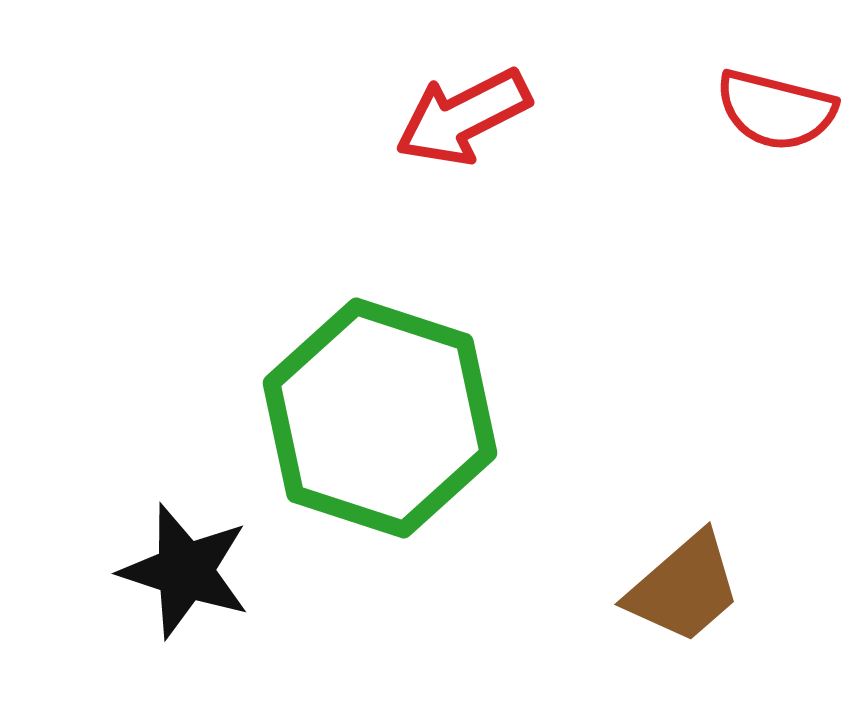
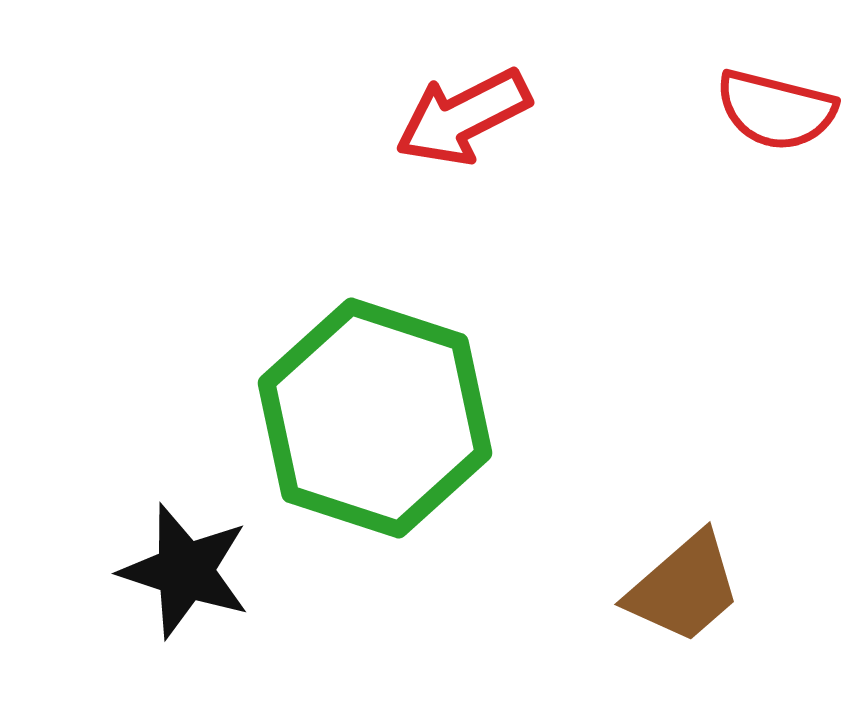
green hexagon: moved 5 px left
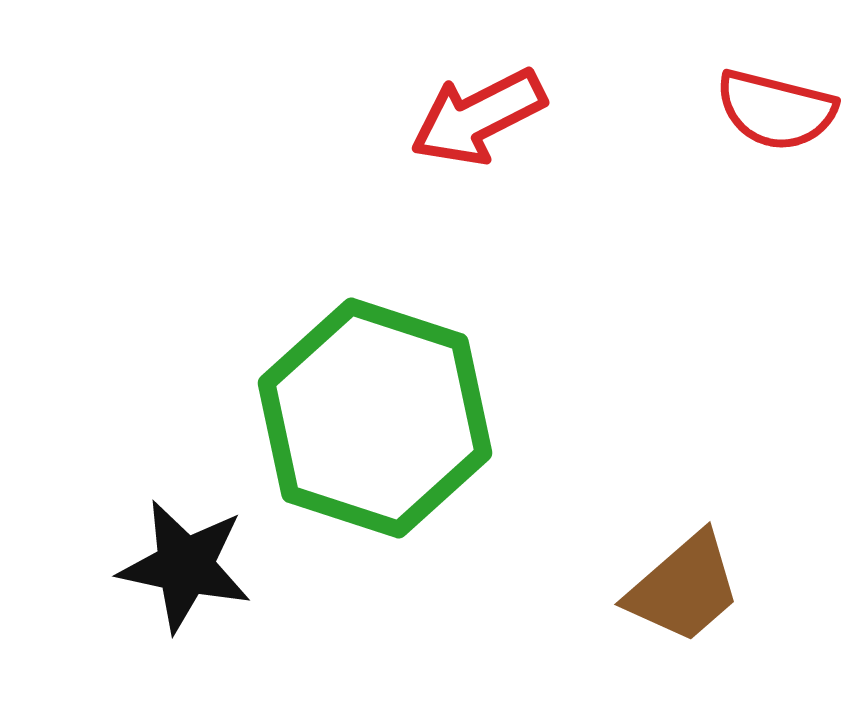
red arrow: moved 15 px right
black star: moved 5 px up; rotated 6 degrees counterclockwise
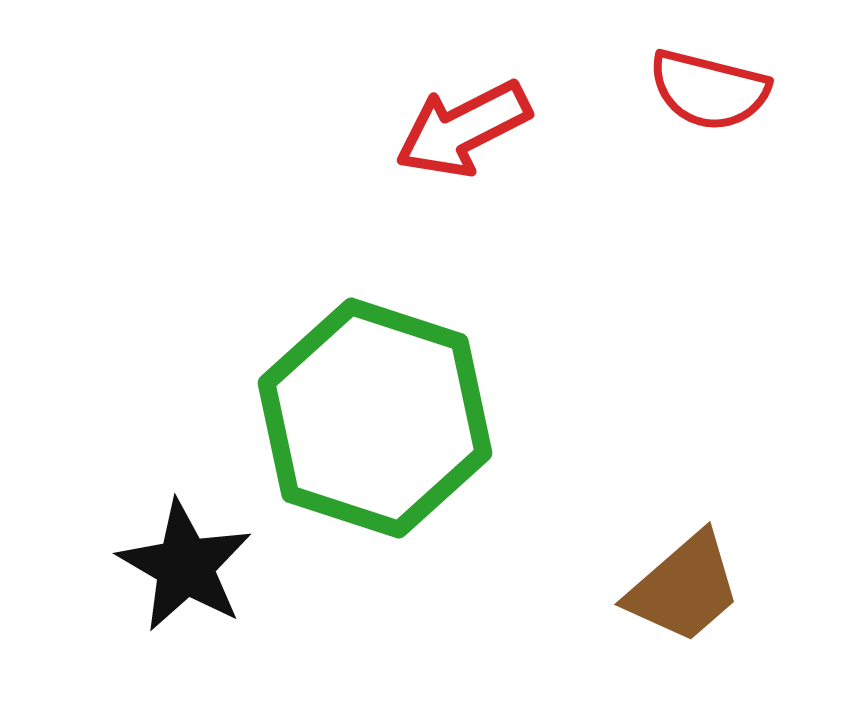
red semicircle: moved 67 px left, 20 px up
red arrow: moved 15 px left, 12 px down
black star: rotated 18 degrees clockwise
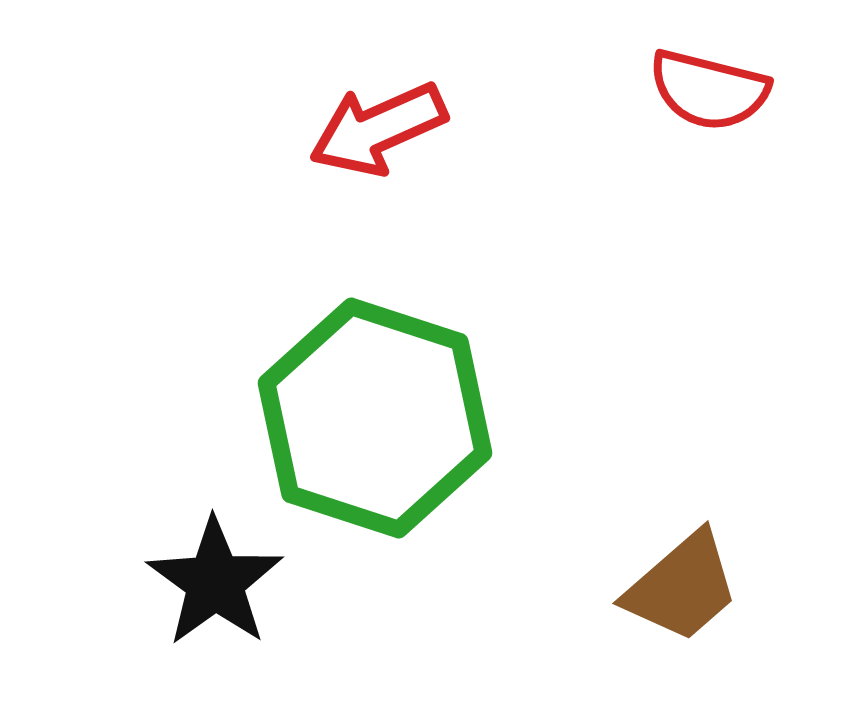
red arrow: moved 85 px left; rotated 3 degrees clockwise
black star: moved 30 px right, 16 px down; rotated 6 degrees clockwise
brown trapezoid: moved 2 px left, 1 px up
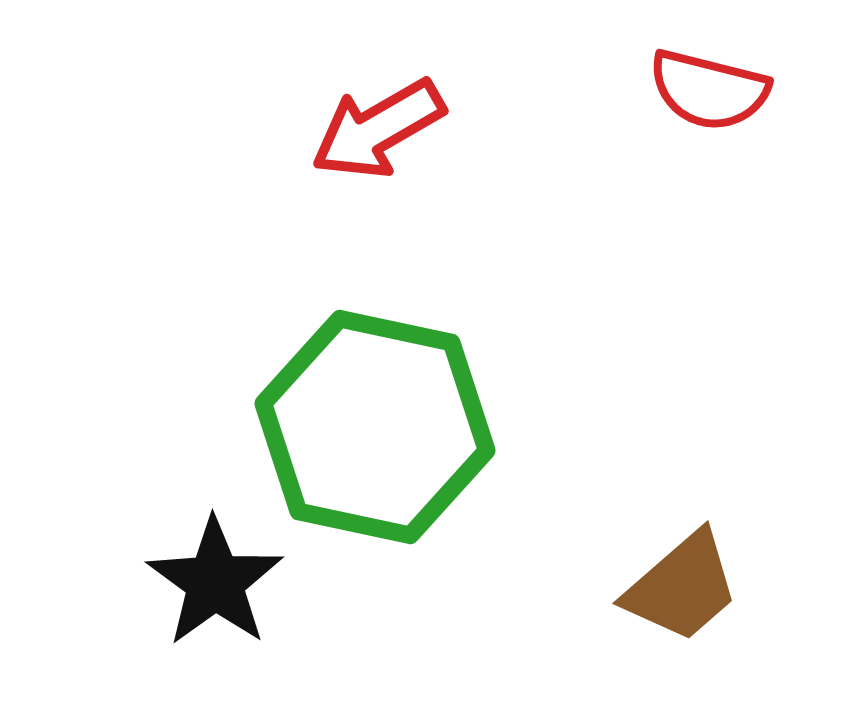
red arrow: rotated 6 degrees counterclockwise
green hexagon: moved 9 px down; rotated 6 degrees counterclockwise
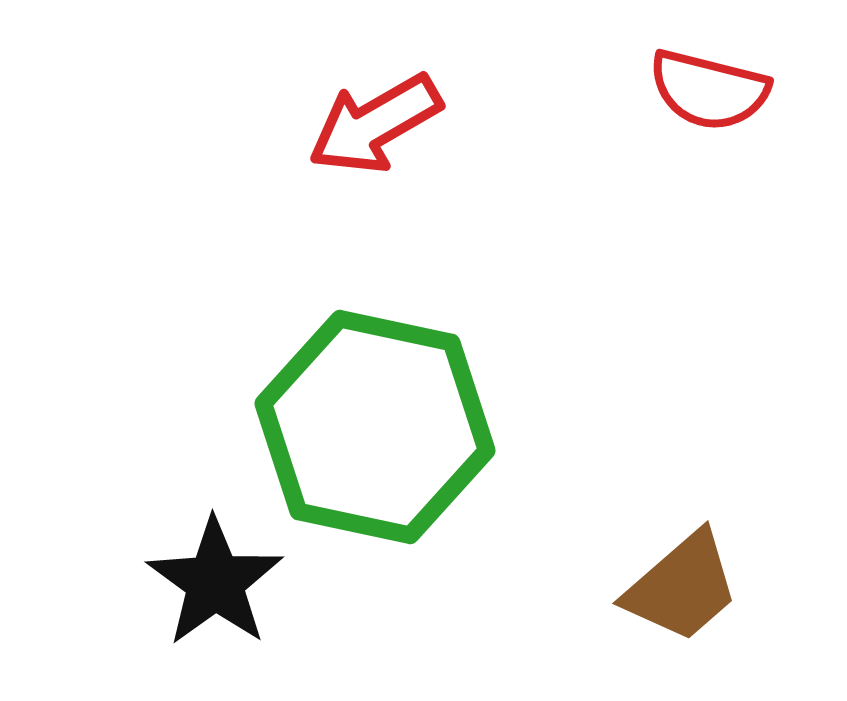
red arrow: moved 3 px left, 5 px up
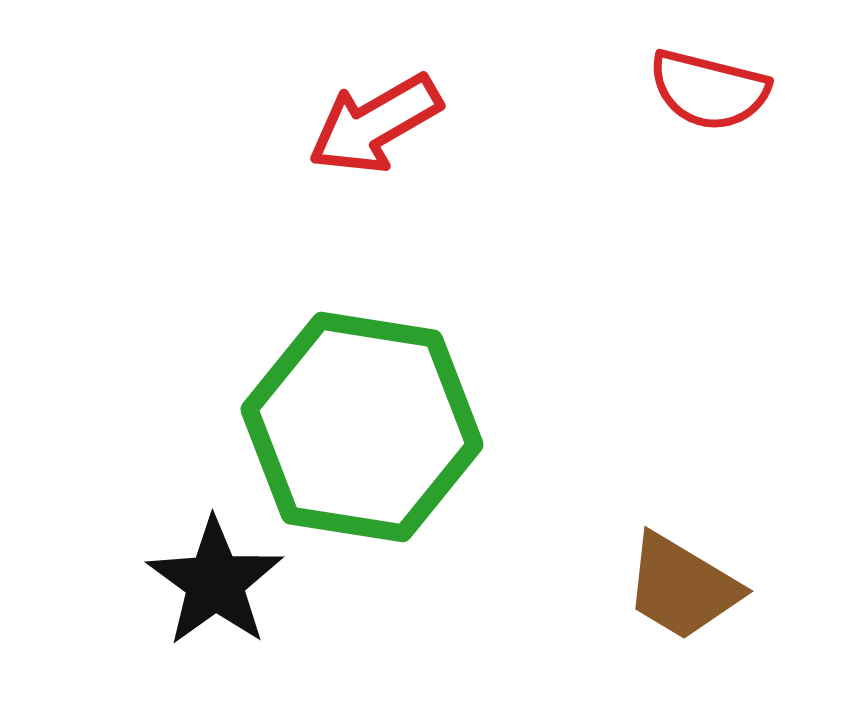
green hexagon: moved 13 px left; rotated 3 degrees counterclockwise
brown trapezoid: rotated 72 degrees clockwise
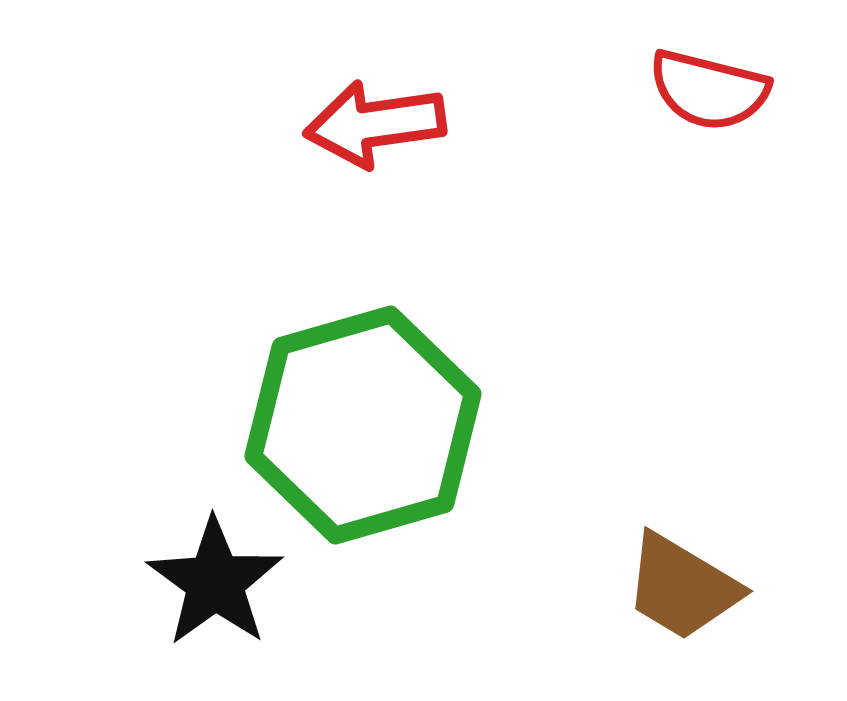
red arrow: rotated 22 degrees clockwise
green hexagon: moved 1 px right, 2 px up; rotated 25 degrees counterclockwise
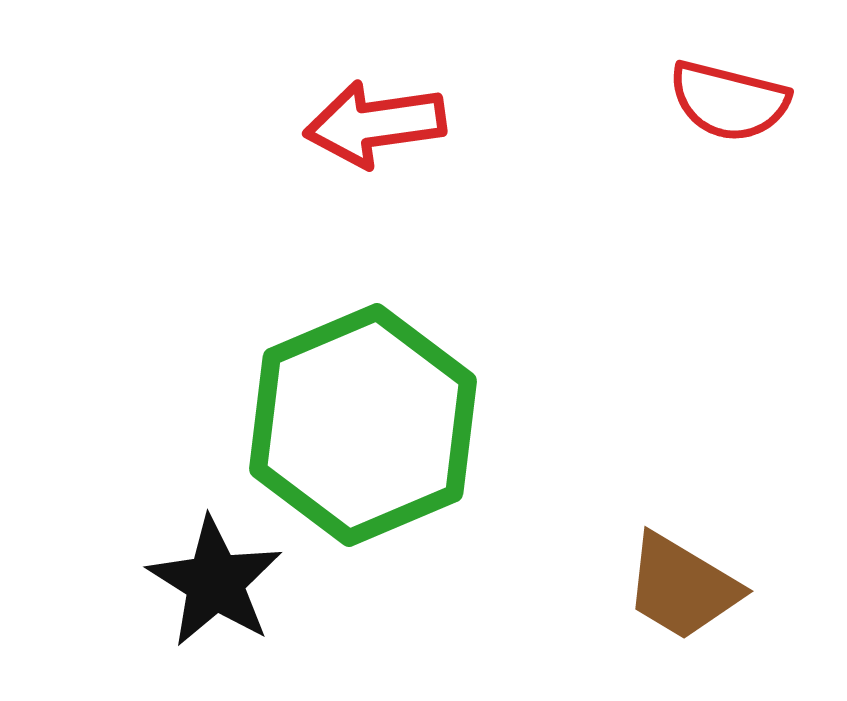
red semicircle: moved 20 px right, 11 px down
green hexagon: rotated 7 degrees counterclockwise
black star: rotated 4 degrees counterclockwise
